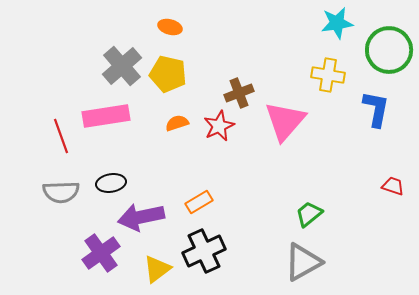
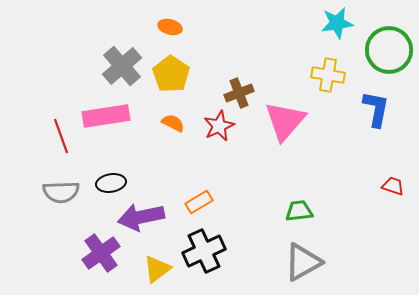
yellow pentagon: moved 3 px right; rotated 21 degrees clockwise
orange semicircle: moved 4 px left; rotated 45 degrees clockwise
green trapezoid: moved 10 px left, 3 px up; rotated 32 degrees clockwise
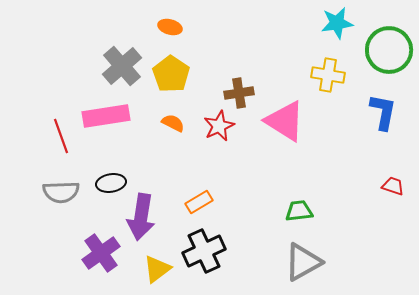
brown cross: rotated 12 degrees clockwise
blue L-shape: moved 7 px right, 3 px down
pink triangle: rotated 39 degrees counterclockwise
purple arrow: rotated 69 degrees counterclockwise
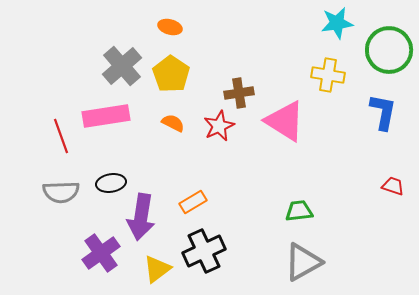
orange rectangle: moved 6 px left
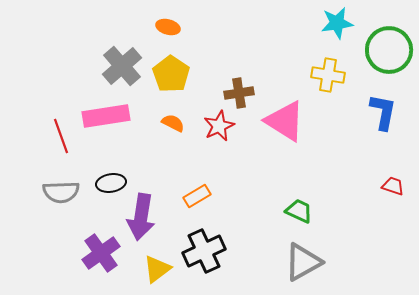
orange ellipse: moved 2 px left
orange rectangle: moved 4 px right, 6 px up
green trapezoid: rotated 32 degrees clockwise
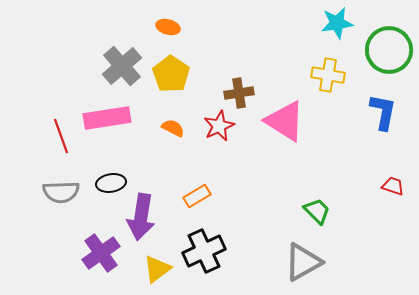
pink rectangle: moved 1 px right, 2 px down
orange semicircle: moved 5 px down
green trapezoid: moved 18 px right; rotated 20 degrees clockwise
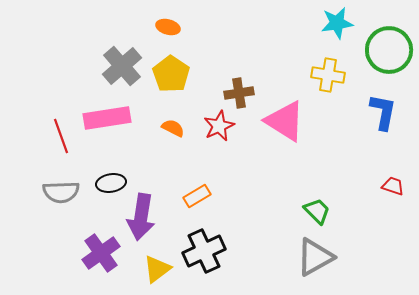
gray triangle: moved 12 px right, 5 px up
